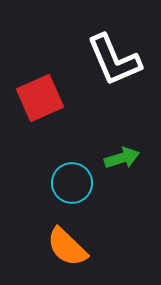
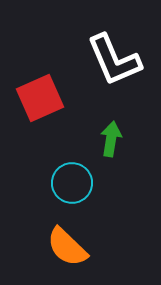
green arrow: moved 11 px left, 19 px up; rotated 64 degrees counterclockwise
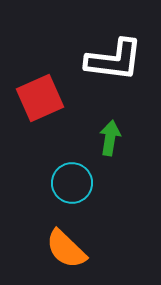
white L-shape: rotated 60 degrees counterclockwise
green arrow: moved 1 px left, 1 px up
orange semicircle: moved 1 px left, 2 px down
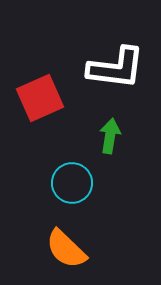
white L-shape: moved 2 px right, 8 px down
green arrow: moved 2 px up
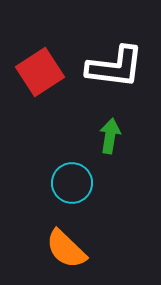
white L-shape: moved 1 px left, 1 px up
red square: moved 26 px up; rotated 9 degrees counterclockwise
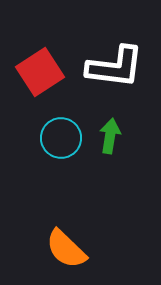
cyan circle: moved 11 px left, 45 px up
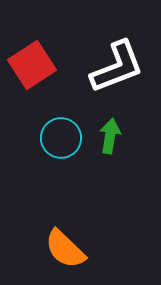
white L-shape: moved 2 px right; rotated 28 degrees counterclockwise
red square: moved 8 px left, 7 px up
orange semicircle: moved 1 px left
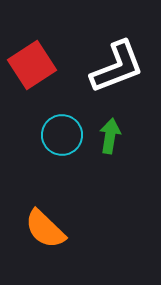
cyan circle: moved 1 px right, 3 px up
orange semicircle: moved 20 px left, 20 px up
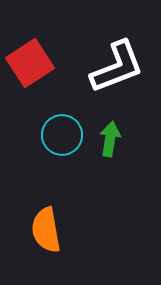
red square: moved 2 px left, 2 px up
green arrow: moved 3 px down
orange semicircle: moved 1 px right, 1 px down; rotated 36 degrees clockwise
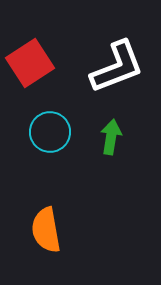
cyan circle: moved 12 px left, 3 px up
green arrow: moved 1 px right, 2 px up
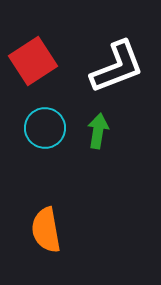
red square: moved 3 px right, 2 px up
cyan circle: moved 5 px left, 4 px up
green arrow: moved 13 px left, 6 px up
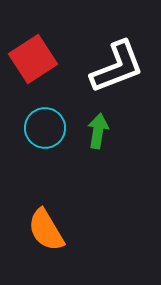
red square: moved 2 px up
orange semicircle: rotated 21 degrees counterclockwise
